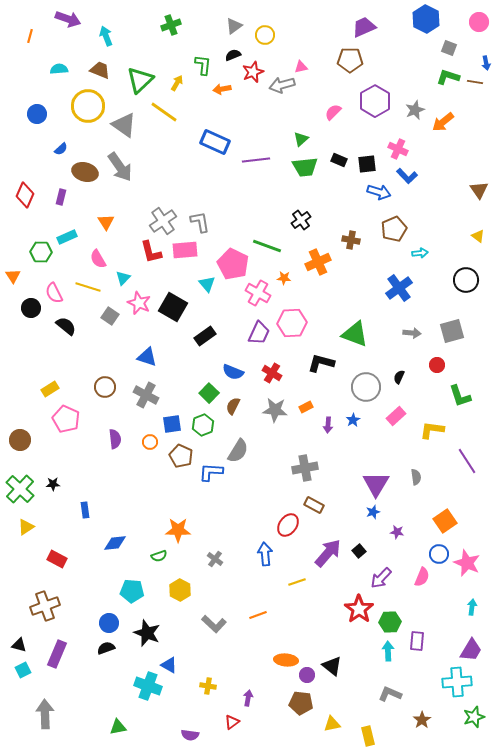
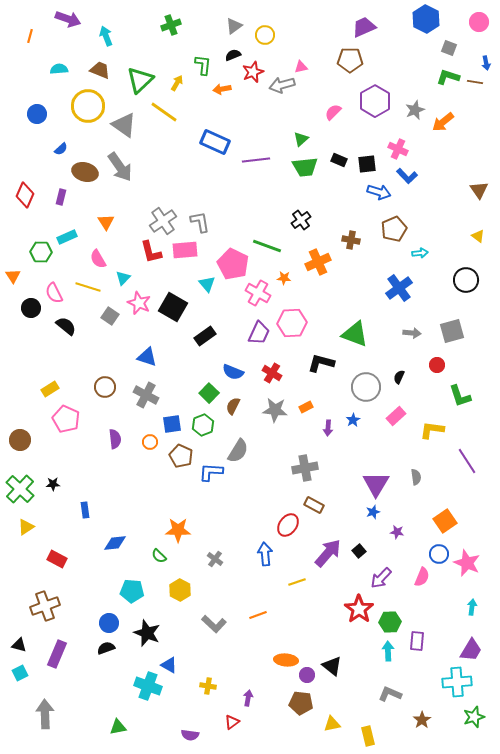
purple arrow at (328, 425): moved 3 px down
green semicircle at (159, 556): rotated 63 degrees clockwise
cyan square at (23, 670): moved 3 px left, 3 px down
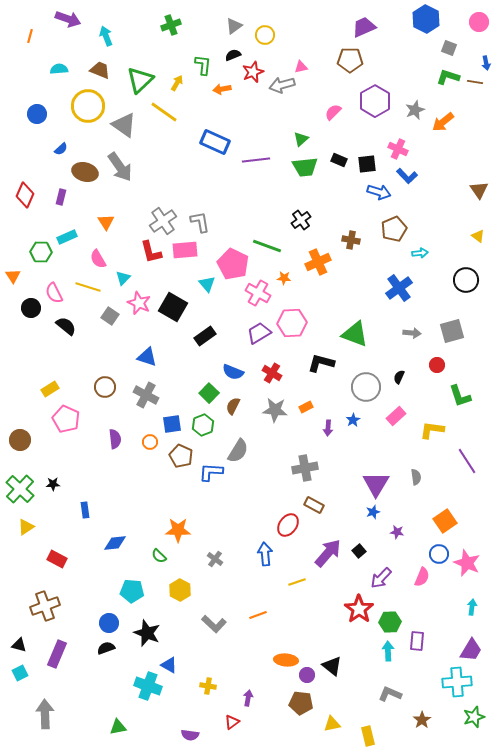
purple trapezoid at (259, 333): rotated 145 degrees counterclockwise
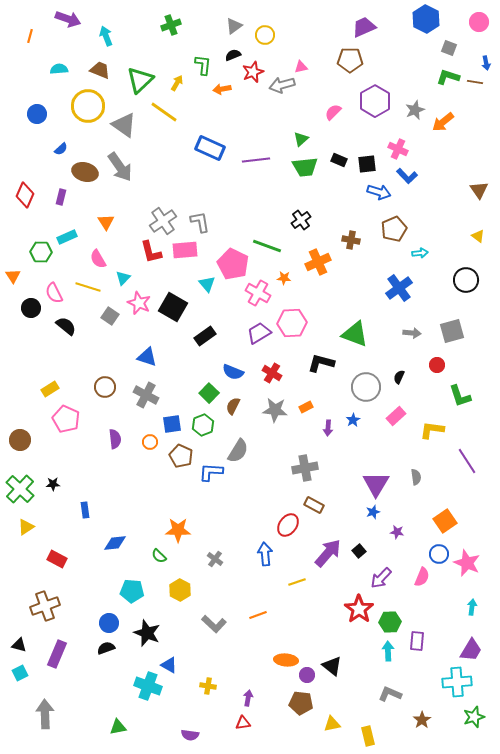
blue rectangle at (215, 142): moved 5 px left, 6 px down
red triangle at (232, 722): moved 11 px right, 1 px down; rotated 28 degrees clockwise
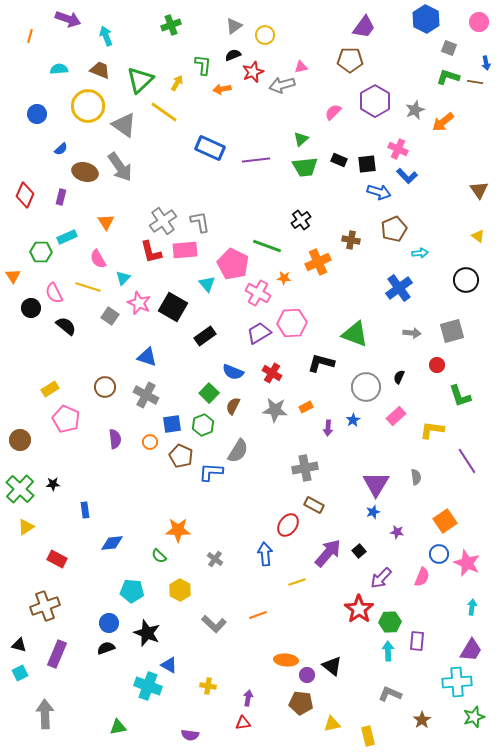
purple trapezoid at (364, 27): rotated 150 degrees clockwise
blue diamond at (115, 543): moved 3 px left
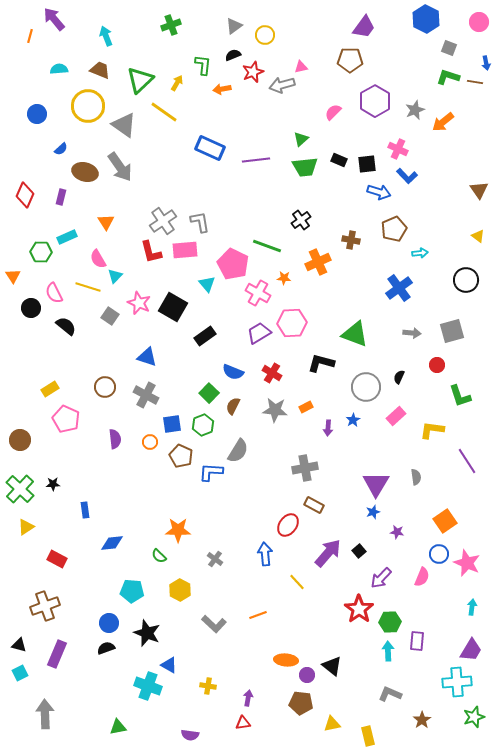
purple arrow at (68, 19): moved 14 px left; rotated 150 degrees counterclockwise
cyan triangle at (123, 278): moved 8 px left, 2 px up
yellow line at (297, 582): rotated 66 degrees clockwise
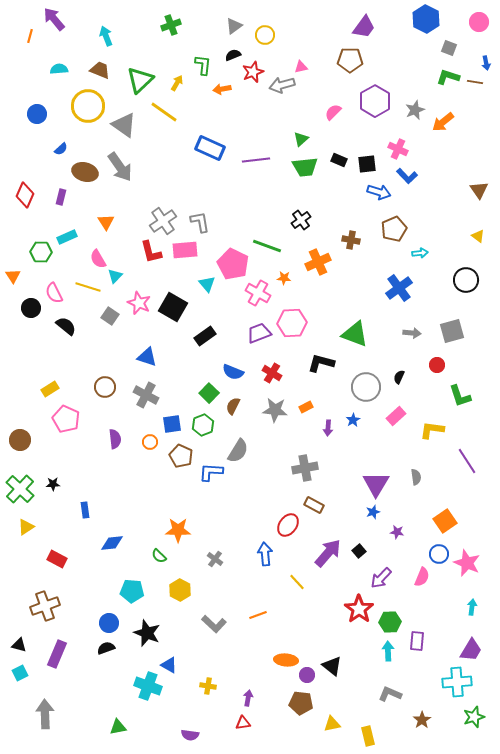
purple trapezoid at (259, 333): rotated 10 degrees clockwise
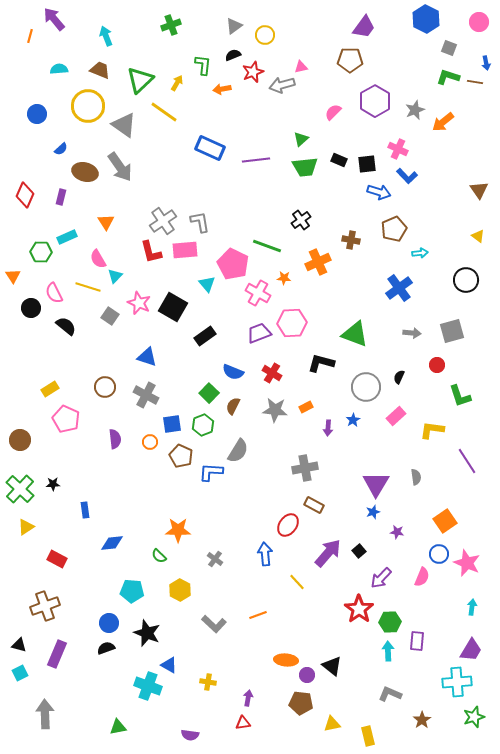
yellow cross at (208, 686): moved 4 px up
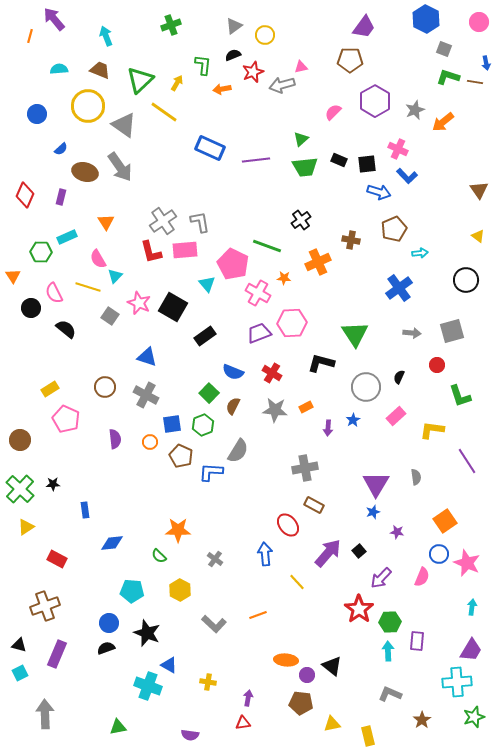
gray square at (449, 48): moved 5 px left, 1 px down
black semicircle at (66, 326): moved 3 px down
green triangle at (355, 334): rotated 36 degrees clockwise
red ellipse at (288, 525): rotated 75 degrees counterclockwise
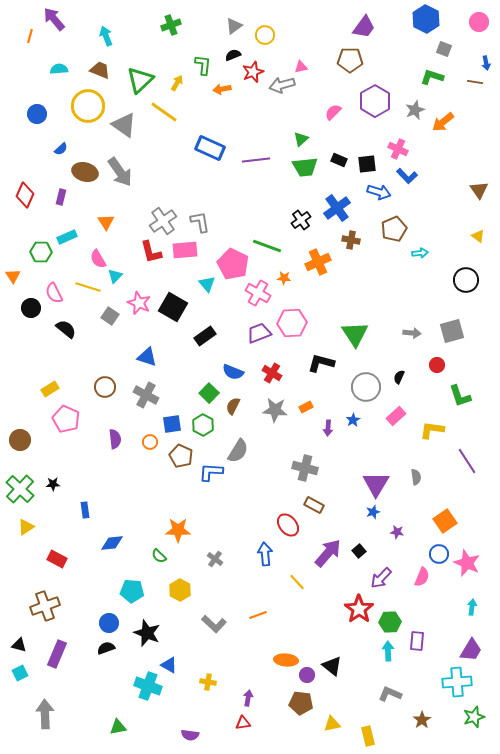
green L-shape at (448, 77): moved 16 px left
gray arrow at (120, 167): moved 5 px down
blue cross at (399, 288): moved 62 px left, 80 px up
green hexagon at (203, 425): rotated 10 degrees counterclockwise
gray cross at (305, 468): rotated 25 degrees clockwise
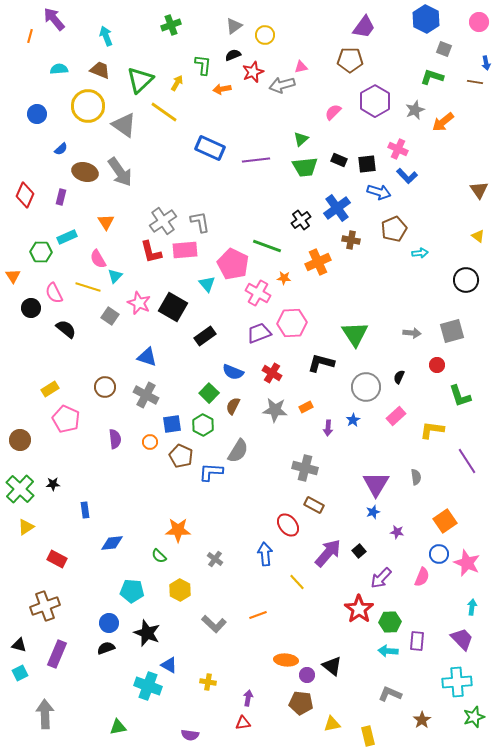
purple trapezoid at (471, 650): moved 9 px left, 11 px up; rotated 75 degrees counterclockwise
cyan arrow at (388, 651): rotated 84 degrees counterclockwise
